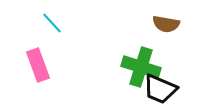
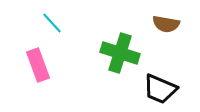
green cross: moved 21 px left, 14 px up
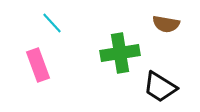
green cross: rotated 27 degrees counterclockwise
black trapezoid: moved 2 px up; rotated 9 degrees clockwise
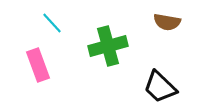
brown semicircle: moved 1 px right, 2 px up
green cross: moved 12 px left, 7 px up; rotated 6 degrees counterclockwise
black trapezoid: rotated 12 degrees clockwise
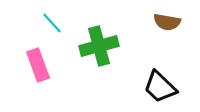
green cross: moved 9 px left
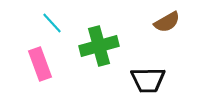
brown semicircle: rotated 40 degrees counterclockwise
pink rectangle: moved 2 px right, 1 px up
black trapezoid: moved 12 px left, 7 px up; rotated 45 degrees counterclockwise
